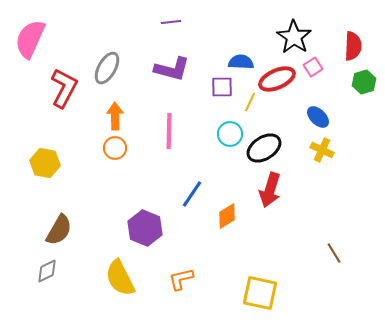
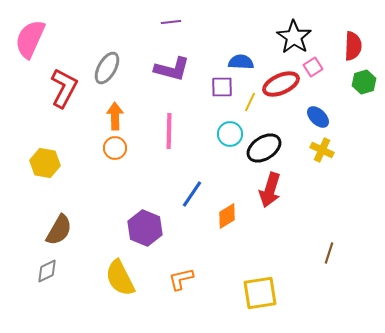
red ellipse: moved 4 px right, 5 px down
brown line: moved 5 px left; rotated 50 degrees clockwise
yellow square: rotated 21 degrees counterclockwise
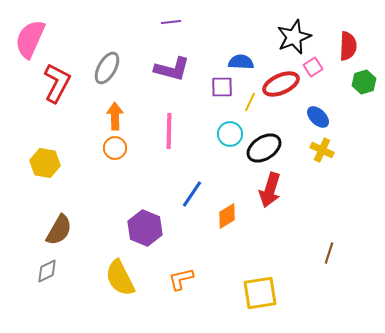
black star: rotated 16 degrees clockwise
red semicircle: moved 5 px left
red L-shape: moved 7 px left, 5 px up
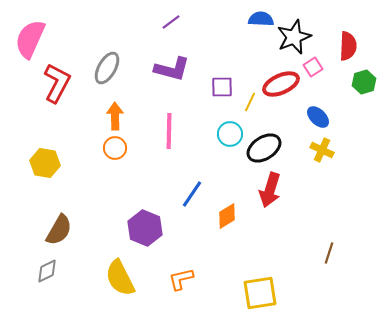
purple line: rotated 30 degrees counterclockwise
blue semicircle: moved 20 px right, 43 px up
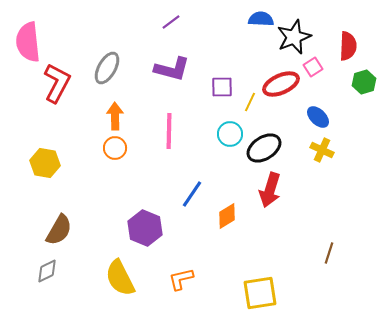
pink semicircle: moved 2 px left, 3 px down; rotated 30 degrees counterclockwise
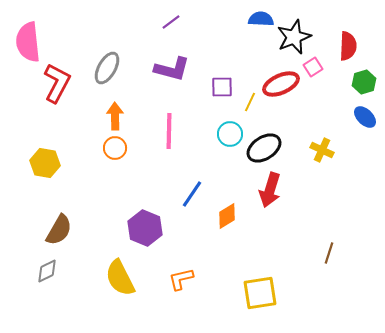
blue ellipse: moved 47 px right
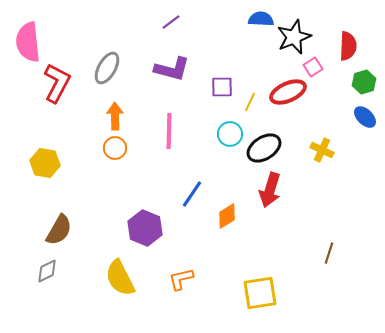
red ellipse: moved 7 px right, 8 px down
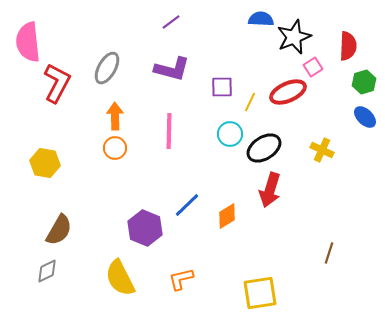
blue line: moved 5 px left, 11 px down; rotated 12 degrees clockwise
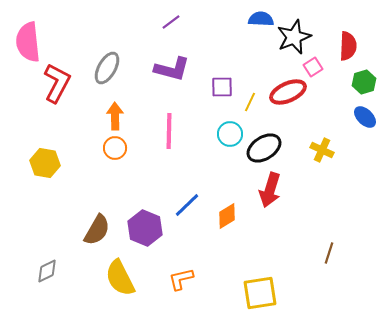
brown semicircle: moved 38 px right
